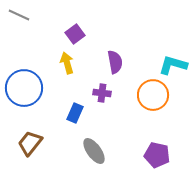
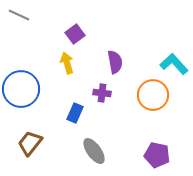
cyan L-shape: moved 1 px right, 1 px up; rotated 32 degrees clockwise
blue circle: moved 3 px left, 1 px down
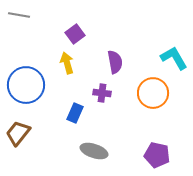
gray line: rotated 15 degrees counterclockwise
cyan L-shape: moved 6 px up; rotated 12 degrees clockwise
blue circle: moved 5 px right, 4 px up
orange circle: moved 2 px up
brown trapezoid: moved 12 px left, 10 px up
gray ellipse: rotated 36 degrees counterclockwise
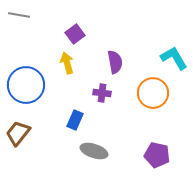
blue rectangle: moved 7 px down
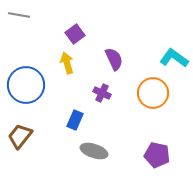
cyan L-shape: rotated 24 degrees counterclockwise
purple semicircle: moved 1 px left, 3 px up; rotated 15 degrees counterclockwise
purple cross: rotated 18 degrees clockwise
brown trapezoid: moved 2 px right, 3 px down
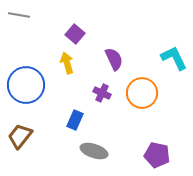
purple square: rotated 12 degrees counterclockwise
cyan L-shape: rotated 28 degrees clockwise
orange circle: moved 11 px left
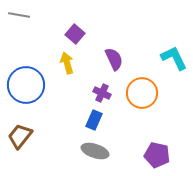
blue rectangle: moved 19 px right
gray ellipse: moved 1 px right
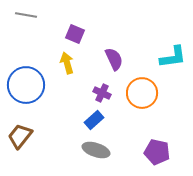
gray line: moved 7 px right
purple square: rotated 18 degrees counterclockwise
cyan L-shape: moved 1 px left, 1 px up; rotated 108 degrees clockwise
blue rectangle: rotated 24 degrees clockwise
gray ellipse: moved 1 px right, 1 px up
purple pentagon: moved 3 px up
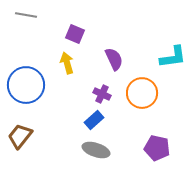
purple cross: moved 1 px down
purple pentagon: moved 4 px up
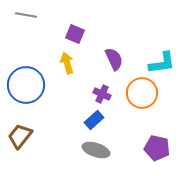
cyan L-shape: moved 11 px left, 6 px down
